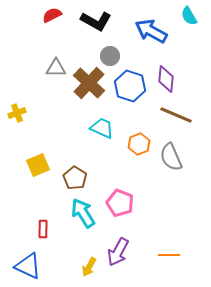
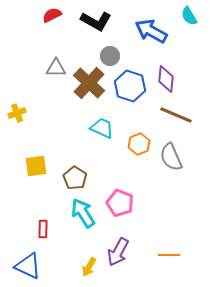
yellow square: moved 2 px left, 1 px down; rotated 15 degrees clockwise
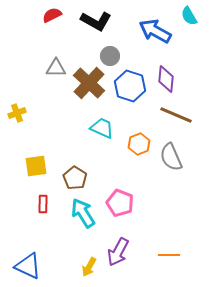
blue arrow: moved 4 px right
red rectangle: moved 25 px up
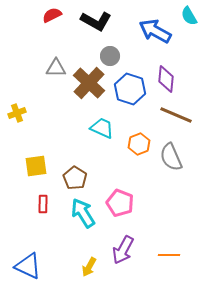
blue hexagon: moved 3 px down
purple arrow: moved 5 px right, 2 px up
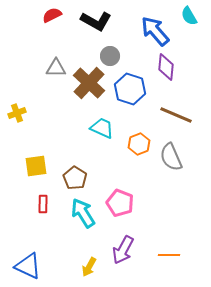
blue arrow: rotated 20 degrees clockwise
purple diamond: moved 12 px up
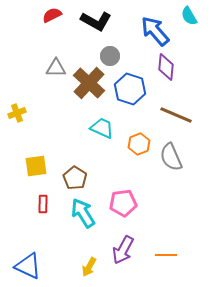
pink pentagon: moved 3 px right; rotated 28 degrees counterclockwise
orange line: moved 3 px left
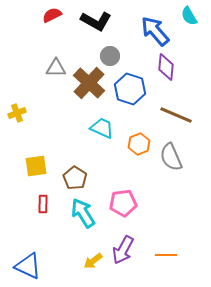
yellow arrow: moved 4 px right, 6 px up; rotated 24 degrees clockwise
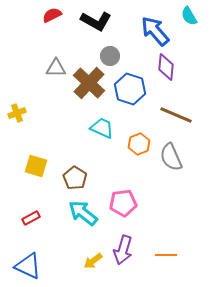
yellow square: rotated 25 degrees clockwise
red rectangle: moved 12 px left, 14 px down; rotated 60 degrees clockwise
cyan arrow: rotated 20 degrees counterclockwise
purple arrow: rotated 12 degrees counterclockwise
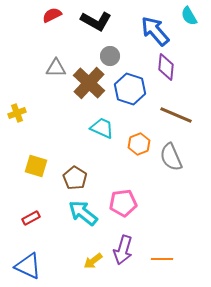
orange line: moved 4 px left, 4 px down
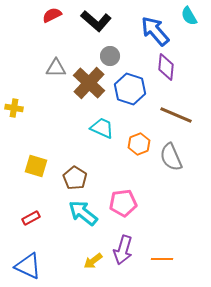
black L-shape: rotated 12 degrees clockwise
yellow cross: moved 3 px left, 5 px up; rotated 30 degrees clockwise
